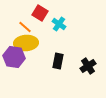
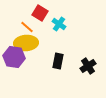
orange line: moved 2 px right
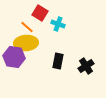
cyan cross: moved 1 px left; rotated 16 degrees counterclockwise
black cross: moved 2 px left
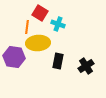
orange line: rotated 56 degrees clockwise
yellow ellipse: moved 12 px right
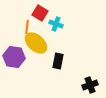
cyan cross: moved 2 px left
yellow ellipse: moved 2 px left; rotated 45 degrees clockwise
black cross: moved 4 px right, 19 px down; rotated 14 degrees clockwise
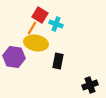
red square: moved 2 px down
orange line: moved 5 px right, 1 px down; rotated 24 degrees clockwise
yellow ellipse: rotated 30 degrees counterclockwise
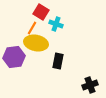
red square: moved 1 px right, 3 px up
purple hexagon: rotated 15 degrees counterclockwise
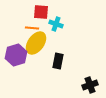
red square: rotated 28 degrees counterclockwise
orange line: rotated 64 degrees clockwise
yellow ellipse: rotated 65 degrees counterclockwise
purple hexagon: moved 2 px right, 2 px up; rotated 10 degrees counterclockwise
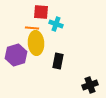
yellow ellipse: rotated 40 degrees counterclockwise
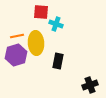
orange line: moved 15 px left, 8 px down; rotated 16 degrees counterclockwise
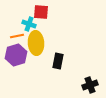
cyan cross: moved 27 px left
